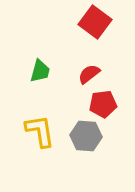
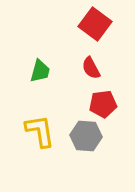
red square: moved 2 px down
red semicircle: moved 2 px right, 6 px up; rotated 80 degrees counterclockwise
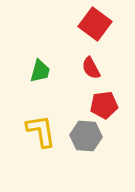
red pentagon: moved 1 px right, 1 px down
yellow L-shape: moved 1 px right
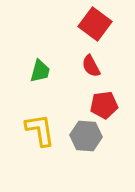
red semicircle: moved 2 px up
yellow L-shape: moved 1 px left, 1 px up
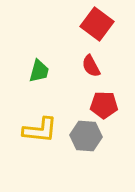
red square: moved 2 px right
green trapezoid: moved 1 px left
red pentagon: rotated 8 degrees clockwise
yellow L-shape: rotated 105 degrees clockwise
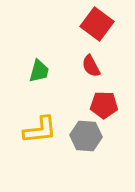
yellow L-shape: rotated 12 degrees counterclockwise
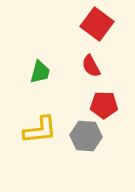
green trapezoid: moved 1 px right, 1 px down
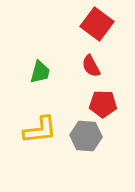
red pentagon: moved 1 px left, 1 px up
